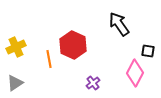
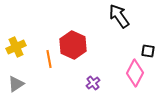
black arrow: moved 8 px up
gray triangle: moved 1 px right, 1 px down
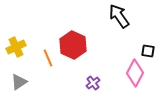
orange line: moved 1 px left, 1 px up; rotated 12 degrees counterclockwise
gray triangle: moved 3 px right, 2 px up
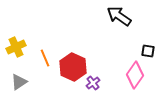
black arrow: rotated 20 degrees counterclockwise
red hexagon: moved 22 px down
orange line: moved 3 px left
pink diamond: moved 2 px down; rotated 8 degrees clockwise
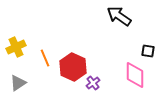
pink diamond: rotated 36 degrees counterclockwise
gray triangle: moved 1 px left, 1 px down
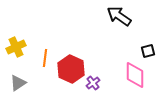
black square: rotated 24 degrees counterclockwise
orange line: rotated 30 degrees clockwise
red hexagon: moved 2 px left, 2 px down
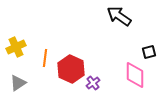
black square: moved 1 px right, 1 px down
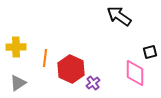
yellow cross: rotated 24 degrees clockwise
black square: moved 1 px right
pink diamond: moved 2 px up
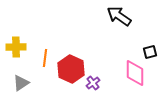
gray triangle: moved 3 px right
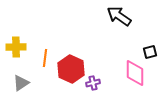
purple cross: rotated 24 degrees clockwise
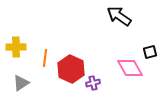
pink diamond: moved 5 px left, 5 px up; rotated 28 degrees counterclockwise
